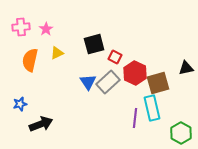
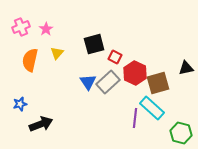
pink cross: rotated 18 degrees counterclockwise
yellow triangle: rotated 24 degrees counterclockwise
cyan rectangle: rotated 35 degrees counterclockwise
green hexagon: rotated 15 degrees counterclockwise
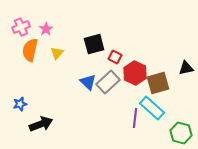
orange semicircle: moved 10 px up
blue triangle: rotated 12 degrees counterclockwise
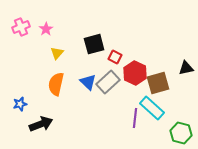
orange semicircle: moved 26 px right, 34 px down
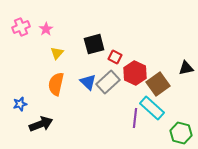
brown square: moved 1 px down; rotated 20 degrees counterclockwise
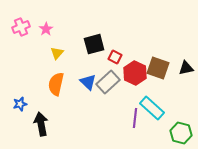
brown square: moved 16 px up; rotated 35 degrees counterclockwise
black arrow: rotated 80 degrees counterclockwise
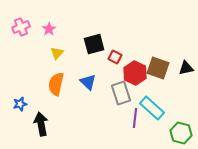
pink star: moved 3 px right
gray rectangle: moved 13 px right, 11 px down; rotated 65 degrees counterclockwise
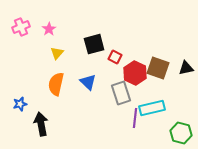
cyan rectangle: rotated 55 degrees counterclockwise
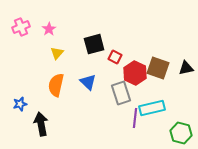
orange semicircle: moved 1 px down
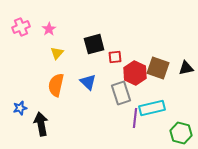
red square: rotated 32 degrees counterclockwise
blue star: moved 4 px down
